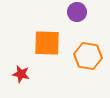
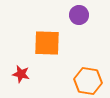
purple circle: moved 2 px right, 3 px down
orange hexagon: moved 25 px down
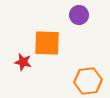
red star: moved 2 px right, 12 px up
orange hexagon: rotated 16 degrees counterclockwise
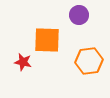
orange square: moved 3 px up
orange hexagon: moved 1 px right, 20 px up
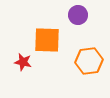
purple circle: moved 1 px left
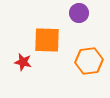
purple circle: moved 1 px right, 2 px up
